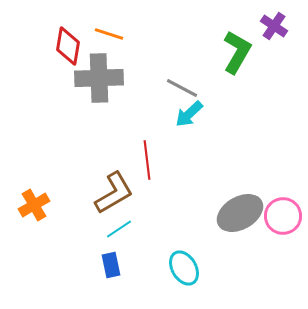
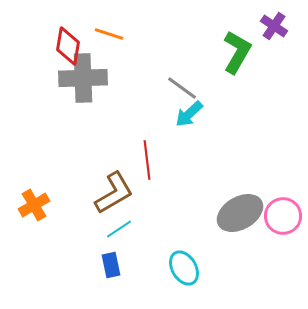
gray cross: moved 16 px left
gray line: rotated 8 degrees clockwise
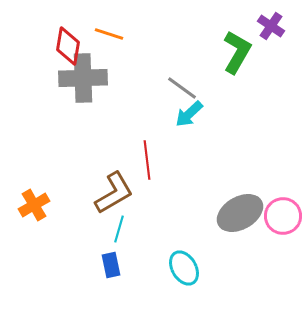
purple cross: moved 3 px left
cyan line: rotated 40 degrees counterclockwise
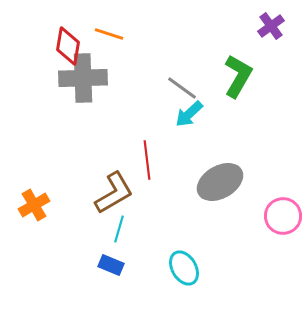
purple cross: rotated 20 degrees clockwise
green L-shape: moved 1 px right, 24 px down
gray ellipse: moved 20 px left, 31 px up
blue rectangle: rotated 55 degrees counterclockwise
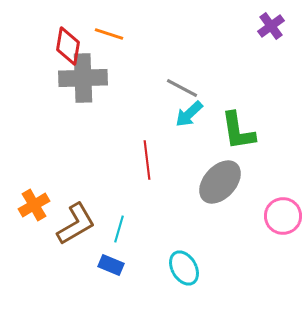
green L-shape: moved 55 px down; rotated 141 degrees clockwise
gray line: rotated 8 degrees counterclockwise
gray ellipse: rotated 18 degrees counterclockwise
brown L-shape: moved 38 px left, 31 px down
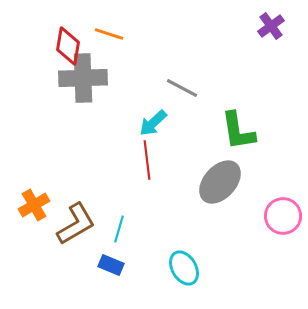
cyan arrow: moved 36 px left, 9 px down
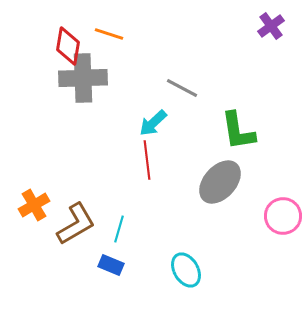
cyan ellipse: moved 2 px right, 2 px down
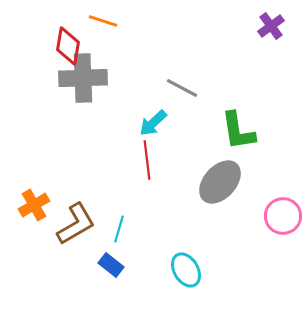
orange line: moved 6 px left, 13 px up
blue rectangle: rotated 15 degrees clockwise
